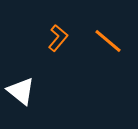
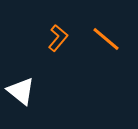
orange line: moved 2 px left, 2 px up
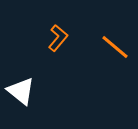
orange line: moved 9 px right, 8 px down
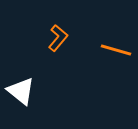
orange line: moved 1 px right, 3 px down; rotated 24 degrees counterclockwise
